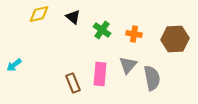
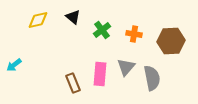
yellow diamond: moved 1 px left, 6 px down
green cross: rotated 18 degrees clockwise
brown hexagon: moved 4 px left, 2 px down
gray triangle: moved 2 px left, 2 px down
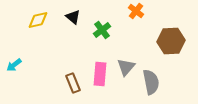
orange cross: moved 2 px right, 23 px up; rotated 28 degrees clockwise
gray semicircle: moved 1 px left, 4 px down
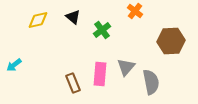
orange cross: moved 1 px left
